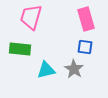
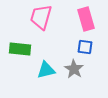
pink trapezoid: moved 10 px right
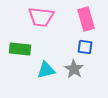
pink trapezoid: rotated 100 degrees counterclockwise
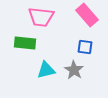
pink rectangle: moved 1 px right, 4 px up; rotated 25 degrees counterclockwise
green rectangle: moved 5 px right, 6 px up
gray star: moved 1 px down
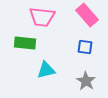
pink trapezoid: moved 1 px right
gray star: moved 12 px right, 11 px down
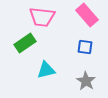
green rectangle: rotated 40 degrees counterclockwise
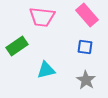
green rectangle: moved 8 px left, 3 px down
gray star: moved 1 px up
